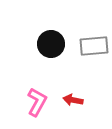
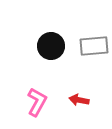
black circle: moved 2 px down
red arrow: moved 6 px right
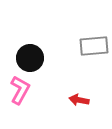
black circle: moved 21 px left, 12 px down
pink L-shape: moved 17 px left, 12 px up
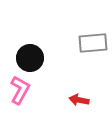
gray rectangle: moved 1 px left, 3 px up
